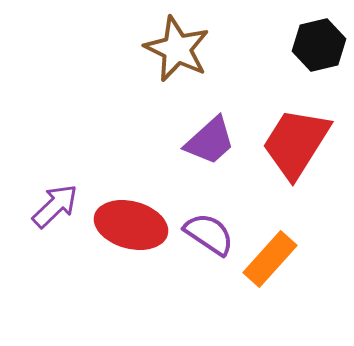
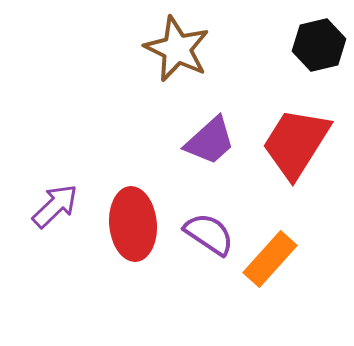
red ellipse: moved 2 px right, 1 px up; rotated 70 degrees clockwise
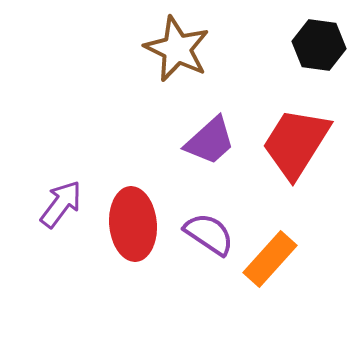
black hexagon: rotated 21 degrees clockwise
purple arrow: moved 6 px right, 2 px up; rotated 9 degrees counterclockwise
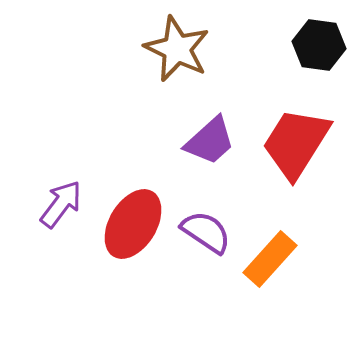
red ellipse: rotated 36 degrees clockwise
purple semicircle: moved 3 px left, 2 px up
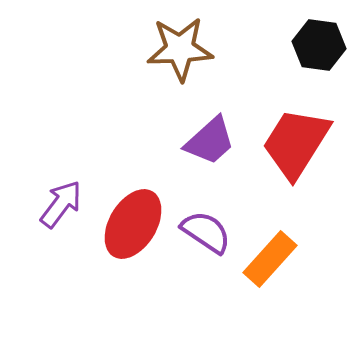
brown star: moved 3 px right; rotated 28 degrees counterclockwise
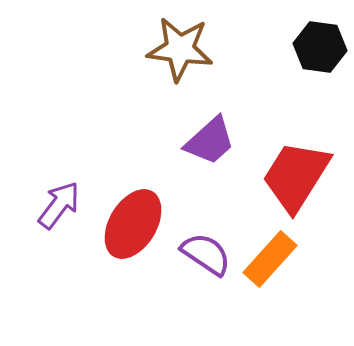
black hexagon: moved 1 px right, 2 px down
brown star: rotated 10 degrees clockwise
red trapezoid: moved 33 px down
purple arrow: moved 2 px left, 1 px down
purple semicircle: moved 22 px down
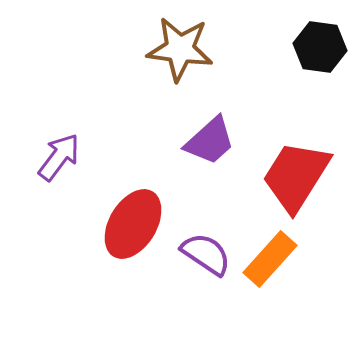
purple arrow: moved 48 px up
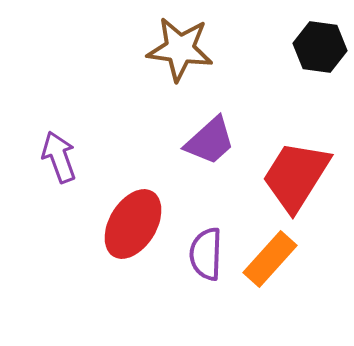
purple arrow: rotated 57 degrees counterclockwise
purple semicircle: rotated 122 degrees counterclockwise
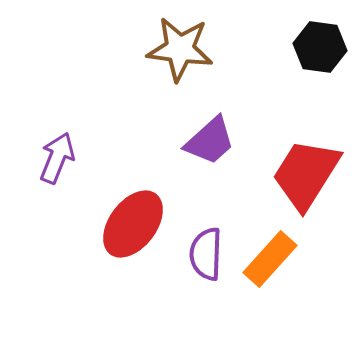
purple arrow: moved 2 px left, 1 px down; rotated 42 degrees clockwise
red trapezoid: moved 10 px right, 2 px up
red ellipse: rotated 6 degrees clockwise
